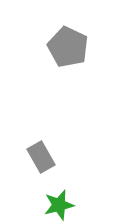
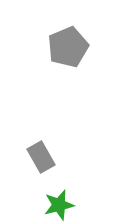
gray pentagon: rotated 24 degrees clockwise
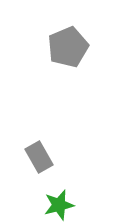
gray rectangle: moved 2 px left
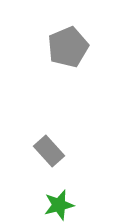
gray rectangle: moved 10 px right, 6 px up; rotated 12 degrees counterclockwise
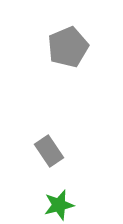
gray rectangle: rotated 8 degrees clockwise
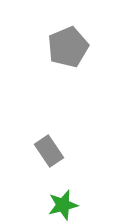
green star: moved 4 px right
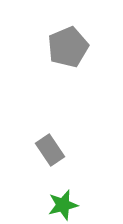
gray rectangle: moved 1 px right, 1 px up
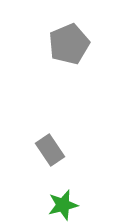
gray pentagon: moved 1 px right, 3 px up
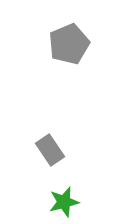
green star: moved 1 px right, 3 px up
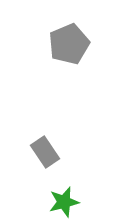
gray rectangle: moved 5 px left, 2 px down
